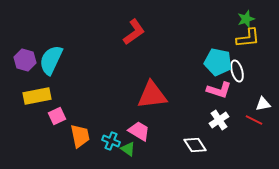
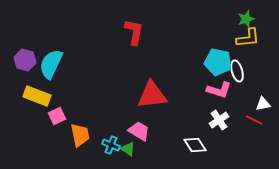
red L-shape: rotated 44 degrees counterclockwise
cyan semicircle: moved 4 px down
yellow rectangle: rotated 32 degrees clockwise
orange trapezoid: moved 1 px up
cyan cross: moved 4 px down
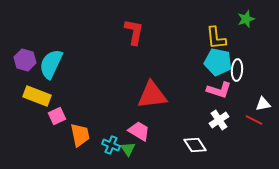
yellow L-shape: moved 32 px left; rotated 90 degrees clockwise
white ellipse: moved 1 px up; rotated 20 degrees clockwise
green triangle: rotated 21 degrees clockwise
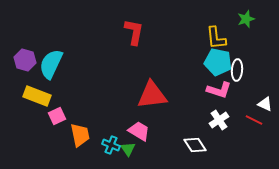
white triangle: moved 2 px right; rotated 35 degrees clockwise
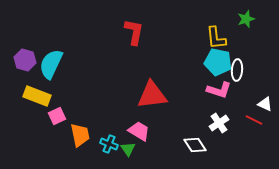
white cross: moved 3 px down
cyan cross: moved 2 px left, 1 px up
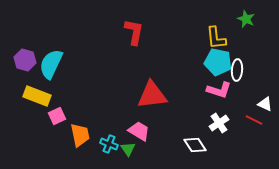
green star: rotated 30 degrees counterclockwise
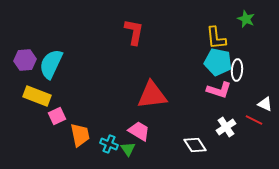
purple hexagon: rotated 20 degrees counterclockwise
white cross: moved 7 px right, 4 px down
